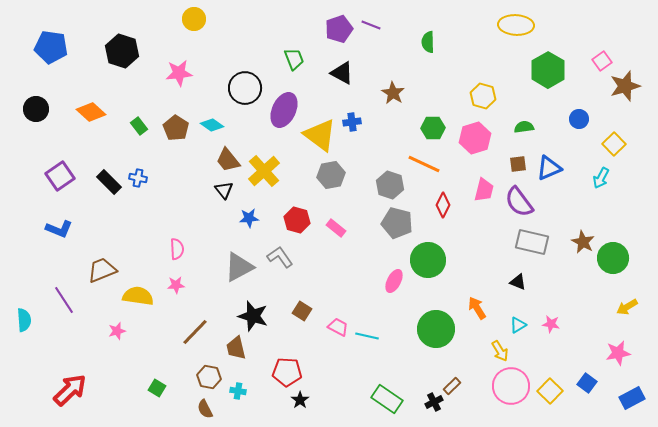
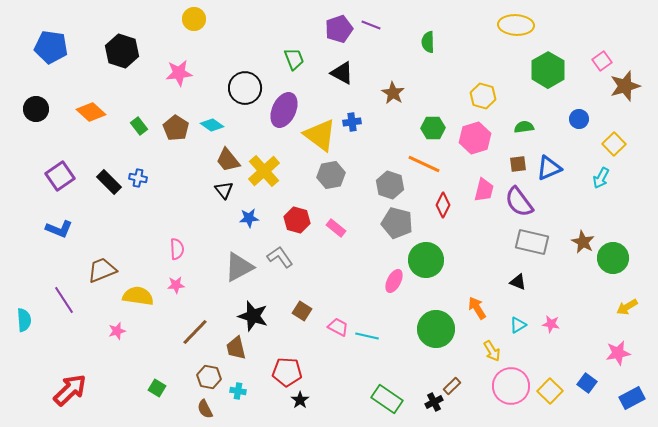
green circle at (428, 260): moved 2 px left
yellow arrow at (500, 351): moved 8 px left
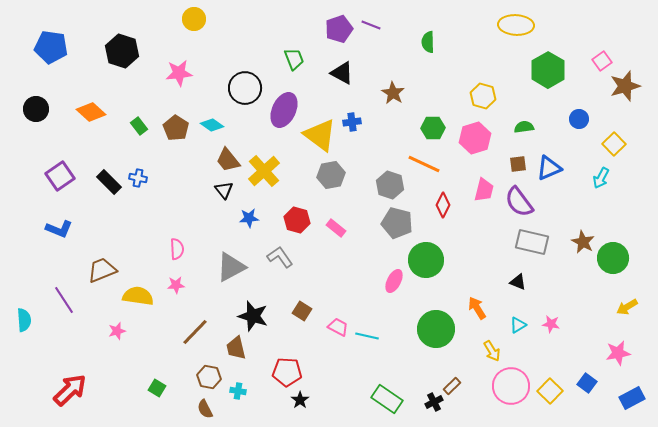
gray triangle at (239, 267): moved 8 px left
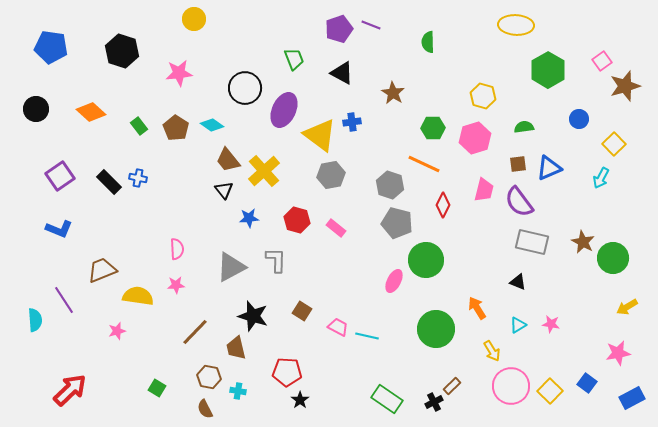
gray L-shape at (280, 257): moved 4 px left, 3 px down; rotated 36 degrees clockwise
cyan semicircle at (24, 320): moved 11 px right
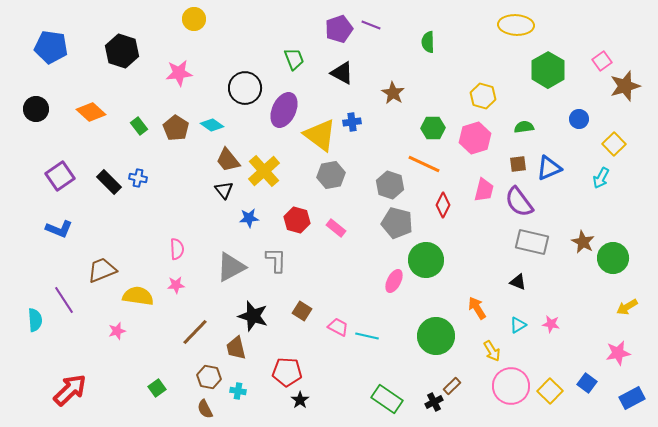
green circle at (436, 329): moved 7 px down
green square at (157, 388): rotated 24 degrees clockwise
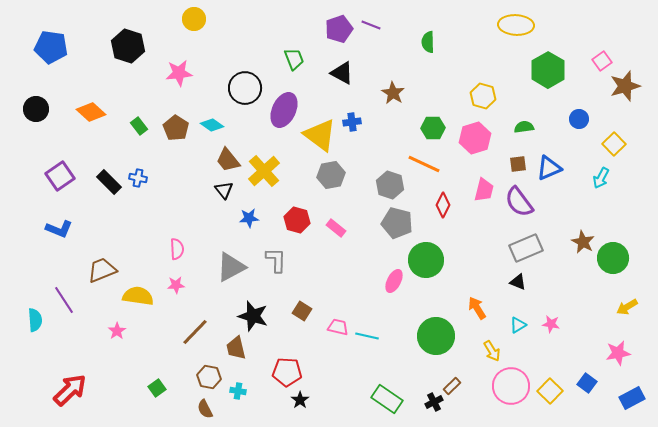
black hexagon at (122, 51): moved 6 px right, 5 px up
gray rectangle at (532, 242): moved 6 px left, 6 px down; rotated 36 degrees counterclockwise
pink trapezoid at (338, 327): rotated 15 degrees counterclockwise
pink star at (117, 331): rotated 18 degrees counterclockwise
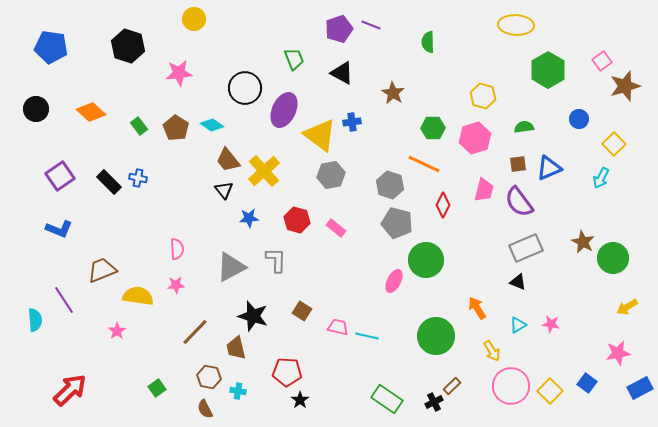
blue rectangle at (632, 398): moved 8 px right, 10 px up
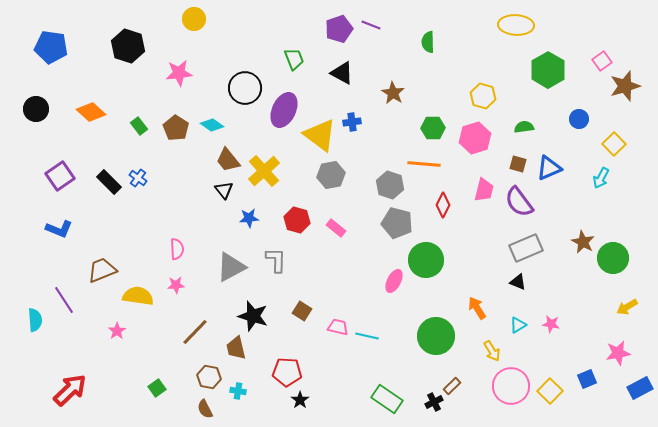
orange line at (424, 164): rotated 20 degrees counterclockwise
brown square at (518, 164): rotated 24 degrees clockwise
blue cross at (138, 178): rotated 24 degrees clockwise
blue square at (587, 383): moved 4 px up; rotated 30 degrees clockwise
